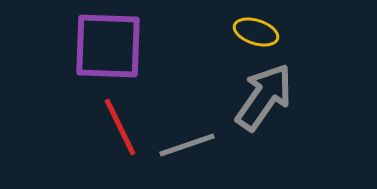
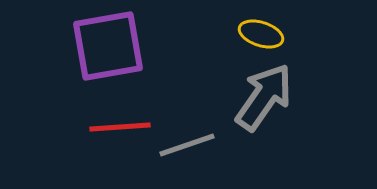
yellow ellipse: moved 5 px right, 2 px down
purple square: rotated 12 degrees counterclockwise
red line: rotated 68 degrees counterclockwise
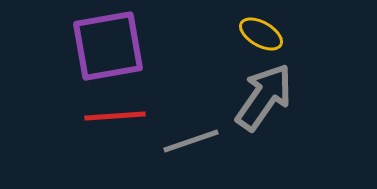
yellow ellipse: rotated 12 degrees clockwise
red line: moved 5 px left, 11 px up
gray line: moved 4 px right, 4 px up
